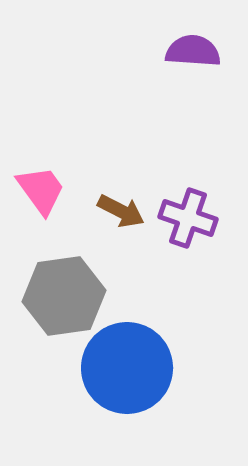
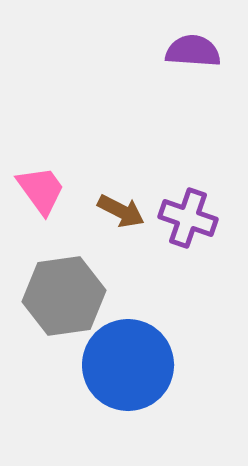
blue circle: moved 1 px right, 3 px up
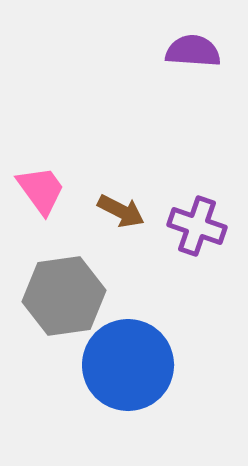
purple cross: moved 9 px right, 8 px down
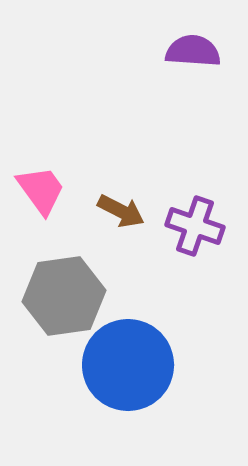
purple cross: moved 2 px left
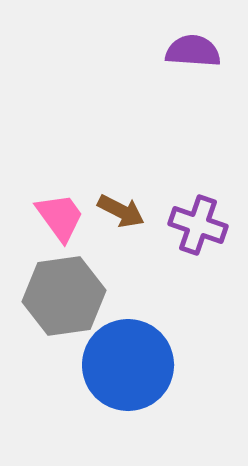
pink trapezoid: moved 19 px right, 27 px down
purple cross: moved 3 px right, 1 px up
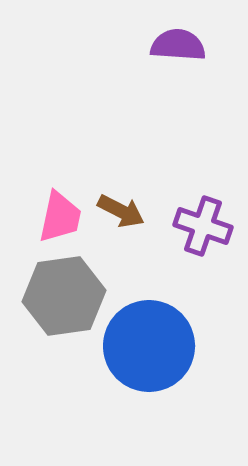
purple semicircle: moved 15 px left, 6 px up
pink trapezoid: rotated 48 degrees clockwise
purple cross: moved 5 px right, 1 px down
blue circle: moved 21 px right, 19 px up
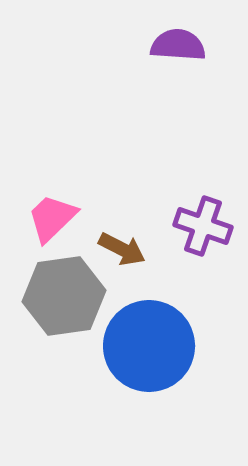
brown arrow: moved 1 px right, 38 px down
pink trapezoid: moved 8 px left, 1 px down; rotated 146 degrees counterclockwise
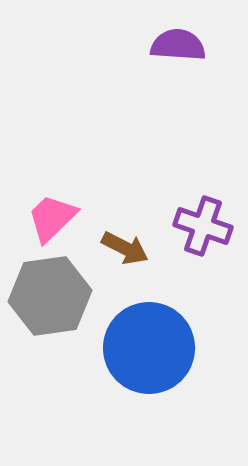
brown arrow: moved 3 px right, 1 px up
gray hexagon: moved 14 px left
blue circle: moved 2 px down
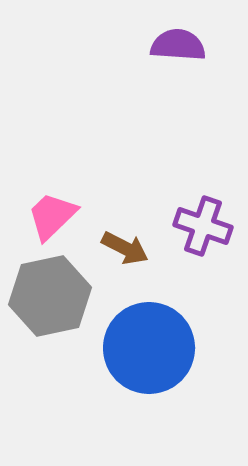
pink trapezoid: moved 2 px up
gray hexagon: rotated 4 degrees counterclockwise
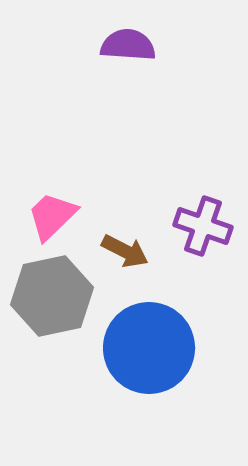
purple semicircle: moved 50 px left
brown arrow: moved 3 px down
gray hexagon: moved 2 px right
